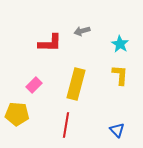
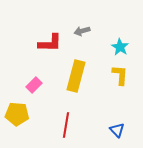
cyan star: moved 3 px down
yellow rectangle: moved 8 px up
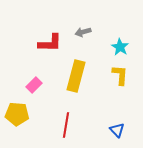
gray arrow: moved 1 px right, 1 px down
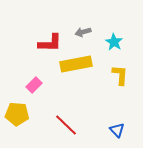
cyan star: moved 6 px left, 5 px up
yellow rectangle: moved 12 px up; rotated 64 degrees clockwise
red line: rotated 55 degrees counterclockwise
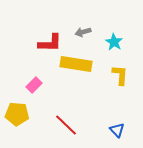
yellow rectangle: rotated 20 degrees clockwise
